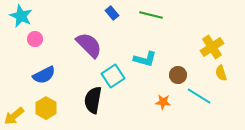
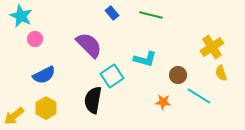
cyan square: moved 1 px left
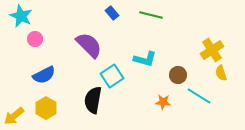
yellow cross: moved 3 px down
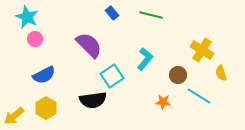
cyan star: moved 6 px right, 1 px down
yellow cross: moved 10 px left; rotated 25 degrees counterclockwise
cyan L-shape: rotated 65 degrees counterclockwise
black semicircle: rotated 108 degrees counterclockwise
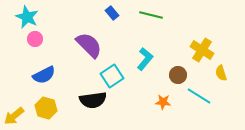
yellow hexagon: rotated 15 degrees counterclockwise
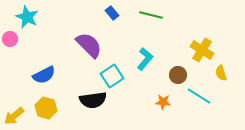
pink circle: moved 25 px left
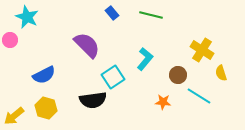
pink circle: moved 1 px down
purple semicircle: moved 2 px left
cyan square: moved 1 px right, 1 px down
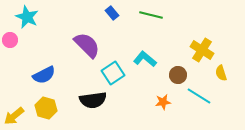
cyan L-shape: rotated 90 degrees counterclockwise
cyan square: moved 4 px up
orange star: rotated 14 degrees counterclockwise
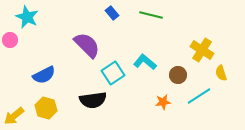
cyan L-shape: moved 3 px down
cyan line: rotated 65 degrees counterclockwise
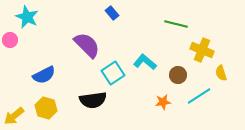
green line: moved 25 px right, 9 px down
yellow cross: rotated 10 degrees counterclockwise
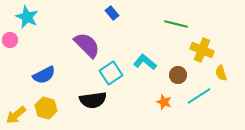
cyan square: moved 2 px left
orange star: moved 1 px right; rotated 28 degrees clockwise
yellow arrow: moved 2 px right, 1 px up
